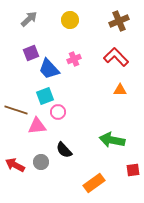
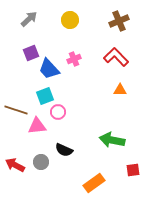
black semicircle: rotated 24 degrees counterclockwise
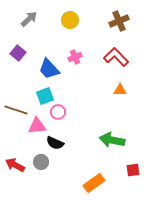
purple square: moved 13 px left; rotated 28 degrees counterclockwise
pink cross: moved 1 px right, 2 px up
black semicircle: moved 9 px left, 7 px up
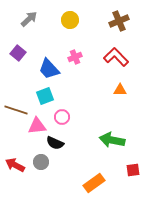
pink circle: moved 4 px right, 5 px down
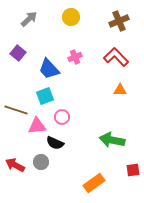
yellow circle: moved 1 px right, 3 px up
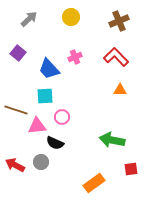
cyan square: rotated 18 degrees clockwise
red square: moved 2 px left, 1 px up
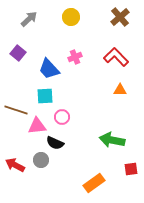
brown cross: moved 1 px right, 4 px up; rotated 18 degrees counterclockwise
gray circle: moved 2 px up
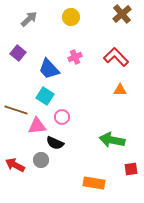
brown cross: moved 2 px right, 3 px up
cyan square: rotated 36 degrees clockwise
orange rectangle: rotated 45 degrees clockwise
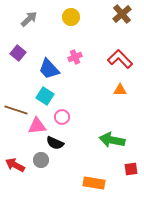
red L-shape: moved 4 px right, 2 px down
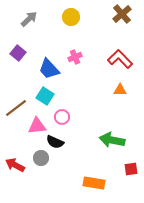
brown line: moved 2 px up; rotated 55 degrees counterclockwise
black semicircle: moved 1 px up
gray circle: moved 2 px up
